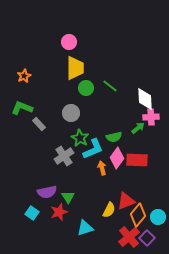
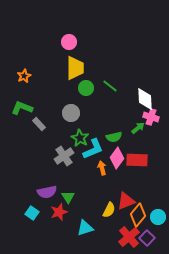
pink cross: rotated 21 degrees clockwise
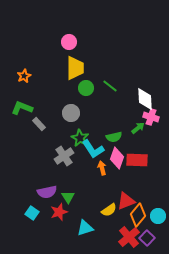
cyan L-shape: rotated 80 degrees clockwise
pink diamond: rotated 15 degrees counterclockwise
yellow semicircle: rotated 28 degrees clockwise
cyan circle: moved 1 px up
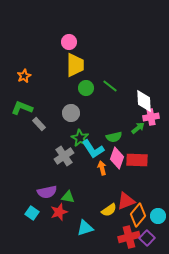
yellow trapezoid: moved 3 px up
white diamond: moved 1 px left, 2 px down
pink cross: rotated 28 degrees counterclockwise
green triangle: rotated 48 degrees counterclockwise
red cross: rotated 25 degrees clockwise
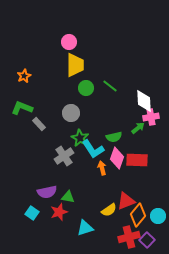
purple square: moved 2 px down
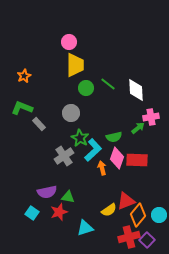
green line: moved 2 px left, 2 px up
white diamond: moved 8 px left, 11 px up
cyan L-shape: moved 1 px down; rotated 100 degrees counterclockwise
cyan circle: moved 1 px right, 1 px up
